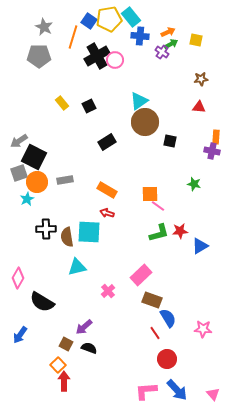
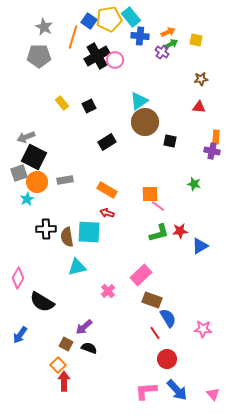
gray arrow at (19, 141): moved 7 px right, 4 px up; rotated 12 degrees clockwise
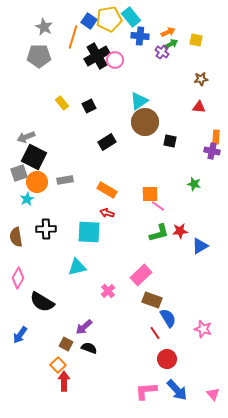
brown semicircle at (67, 237): moved 51 px left
pink star at (203, 329): rotated 12 degrees clockwise
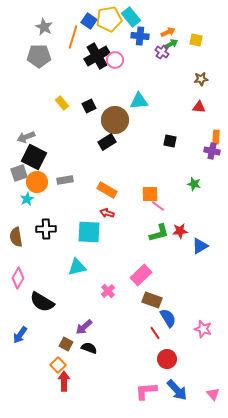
cyan triangle at (139, 101): rotated 30 degrees clockwise
brown circle at (145, 122): moved 30 px left, 2 px up
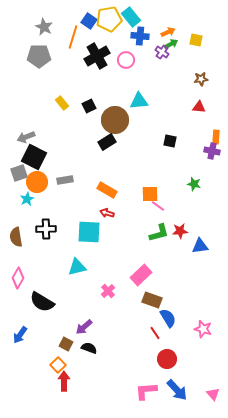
pink circle at (115, 60): moved 11 px right
blue triangle at (200, 246): rotated 24 degrees clockwise
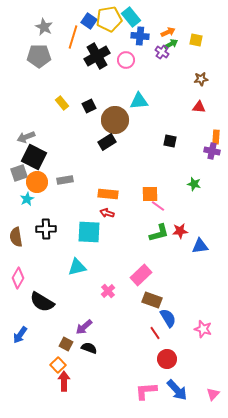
orange rectangle at (107, 190): moved 1 px right, 4 px down; rotated 24 degrees counterclockwise
pink triangle at (213, 394): rotated 24 degrees clockwise
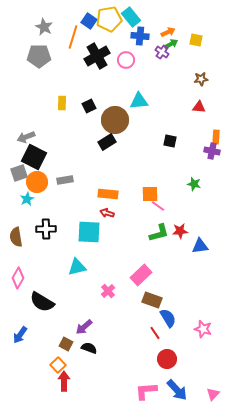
yellow rectangle at (62, 103): rotated 40 degrees clockwise
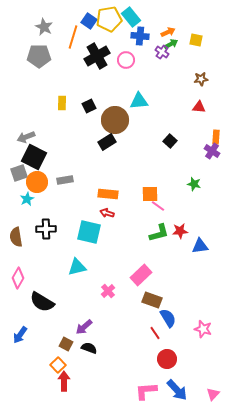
black square at (170, 141): rotated 32 degrees clockwise
purple cross at (212, 151): rotated 21 degrees clockwise
cyan square at (89, 232): rotated 10 degrees clockwise
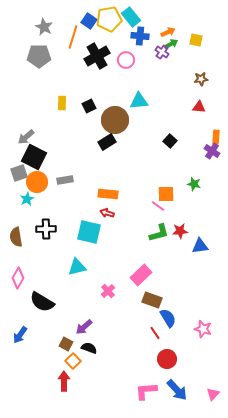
gray arrow at (26, 137): rotated 18 degrees counterclockwise
orange square at (150, 194): moved 16 px right
orange square at (58, 365): moved 15 px right, 4 px up
